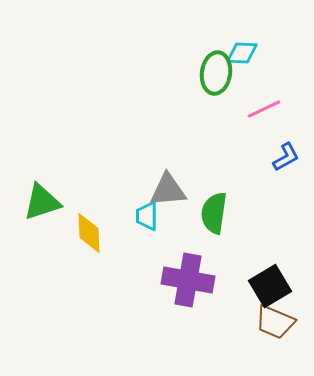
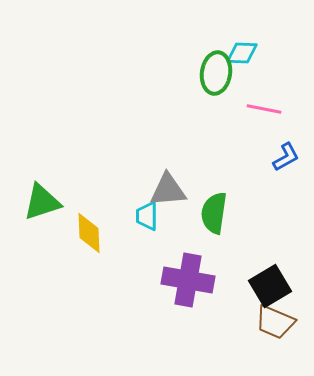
pink line: rotated 36 degrees clockwise
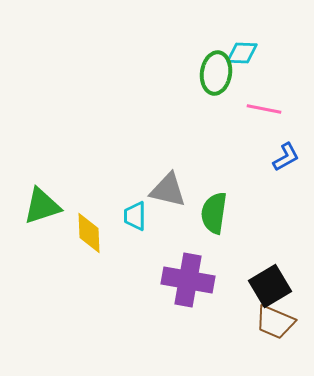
gray triangle: rotated 18 degrees clockwise
green triangle: moved 4 px down
cyan trapezoid: moved 12 px left
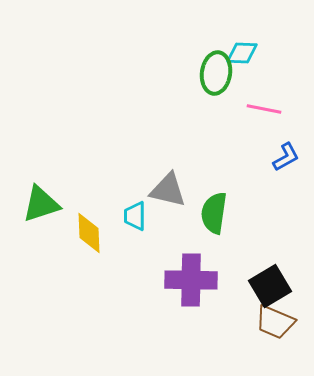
green triangle: moved 1 px left, 2 px up
purple cross: moved 3 px right; rotated 9 degrees counterclockwise
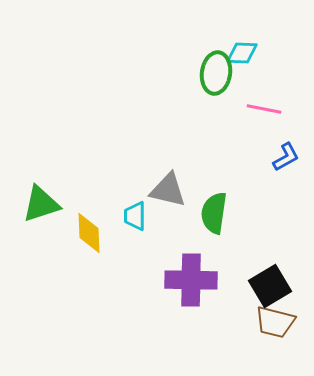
brown trapezoid: rotated 9 degrees counterclockwise
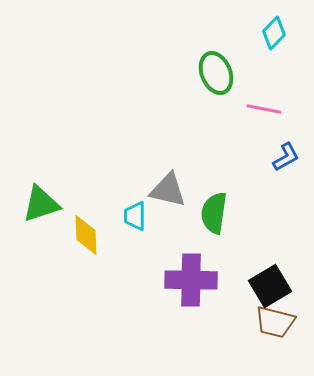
cyan diamond: moved 32 px right, 20 px up; rotated 48 degrees counterclockwise
green ellipse: rotated 30 degrees counterclockwise
yellow diamond: moved 3 px left, 2 px down
